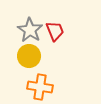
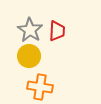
red trapezoid: moved 2 px right; rotated 25 degrees clockwise
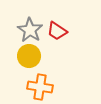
red trapezoid: rotated 120 degrees clockwise
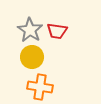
red trapezoid: rotated 25 degrees counterclockwise
yellow circle: moved 3 px right, 1 px down
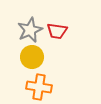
gray star: rotated 15 degrees clockwise
orange cross: moved 1 px left
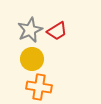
red trapezoid: rotated 40 degrees counterclockwise
yellow circle: moved 2 px down
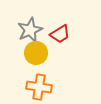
red trapezoid: moved 3 px right, 3 px down
yellow circle: moved 4 px right, 6 px up
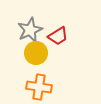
red trapezoid: moved 2 px left, 2 px down
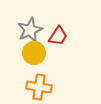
red trapezoid: rotated 25 degrees counterclockwise
yellow circle: moved 2 px left
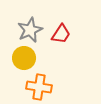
red trapezoid: moved 3 px right, 2 px up
yellow circle: moved 10 px left, 5 px down
